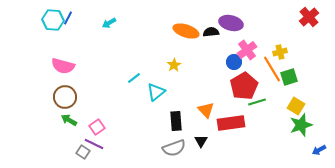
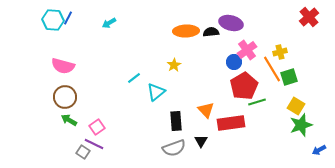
orange ellipse: rotated 20 degrees counterclockwise
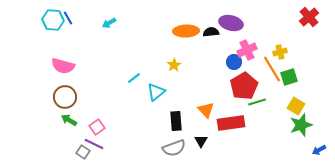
blue line: rotated 56 degrees counterclockwise
pink cross: rotated 12 degrees clockwise
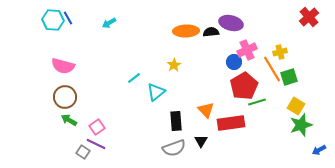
purple line: moved 2 px right
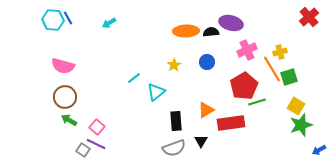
blue circle: moved 27 px left
orange triangle: rotated 42 degrees clockwise
pink square: rotated 14 degrees counterclockwise
gray square: moved 2 px up
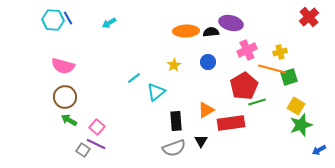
blue circle: moved 1 px right
orange line: rotated 44 degrees counterclockwise
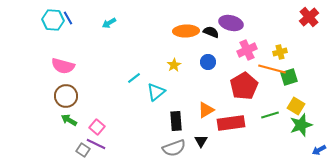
black semicircle: rotated 28 degrees clockwise
brown circle: moved 1 px right, 1 px up
green line: moved 13 px right, 13 px down
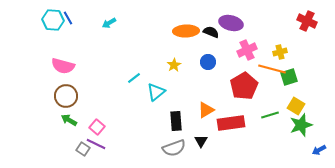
red cross: moved 2 px left, 4 px down; rotated 24 degrees counterclockwise
gray square: moved 1 px up
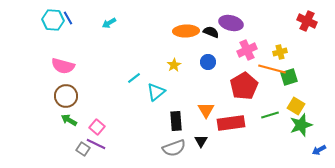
orange triangle: rotated 30 degrees counterclockwise
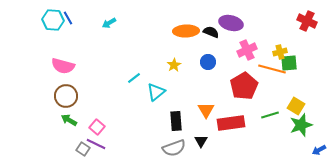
green square: moved 14 px up; rotated 12 degrees clockwise
